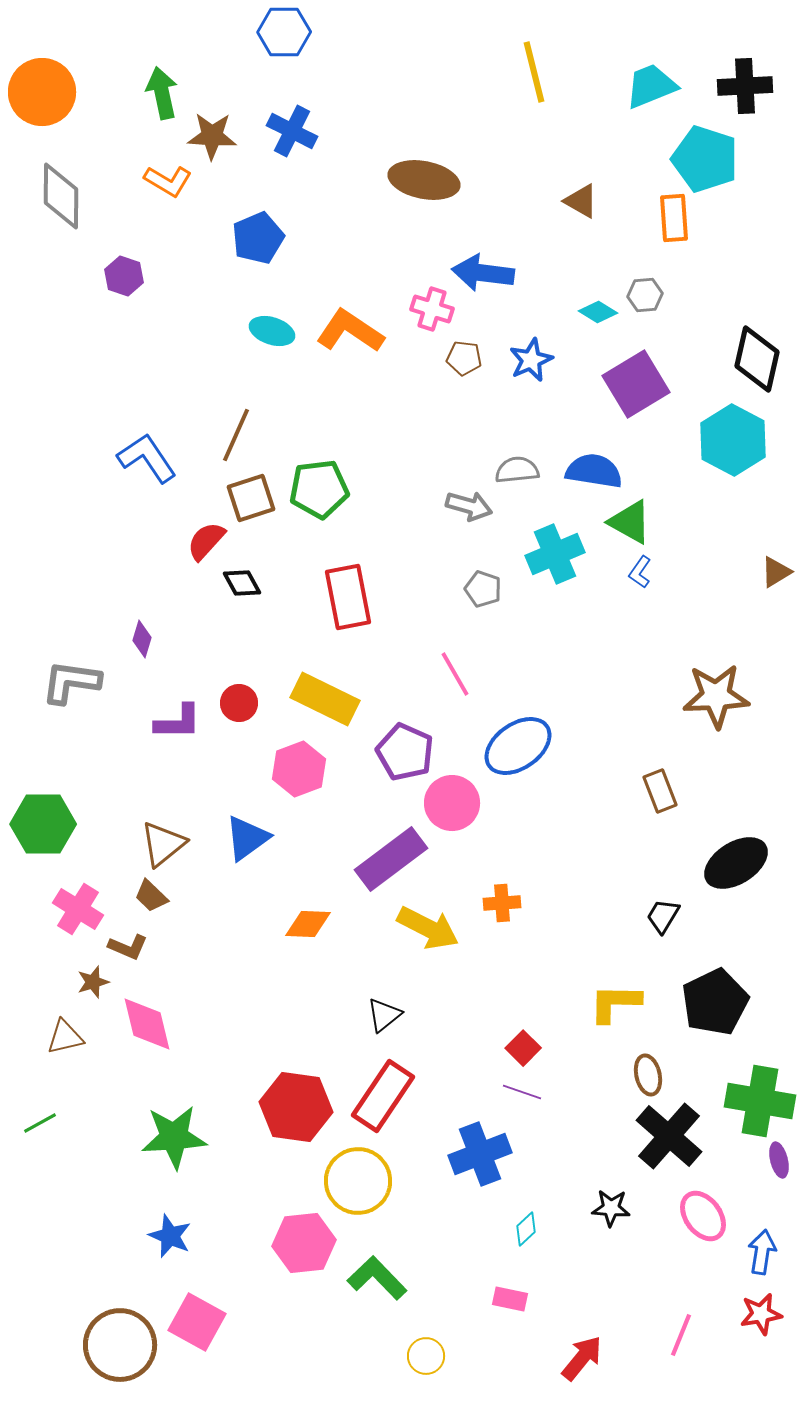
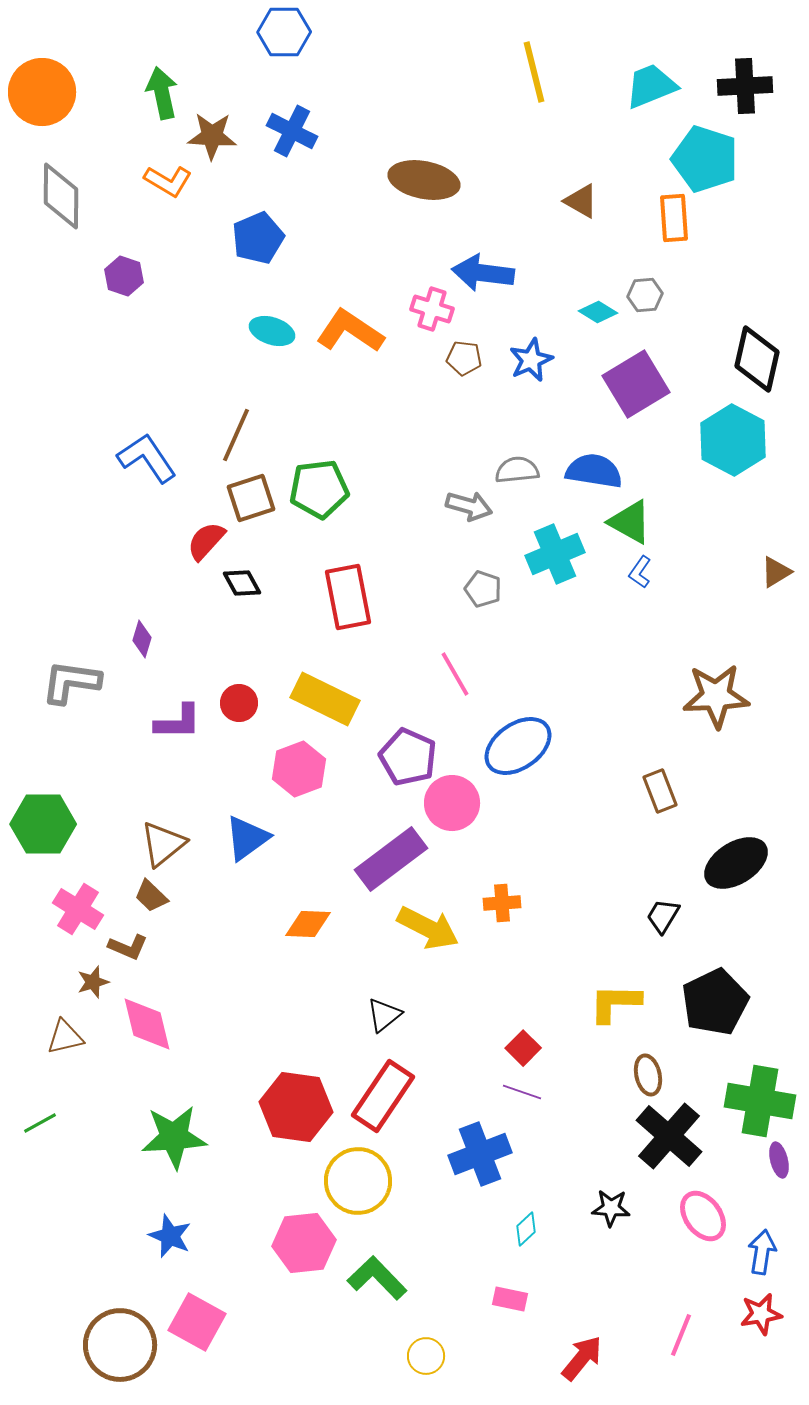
purple pentagon at (405, 752): moved 3 px right, 5 px down
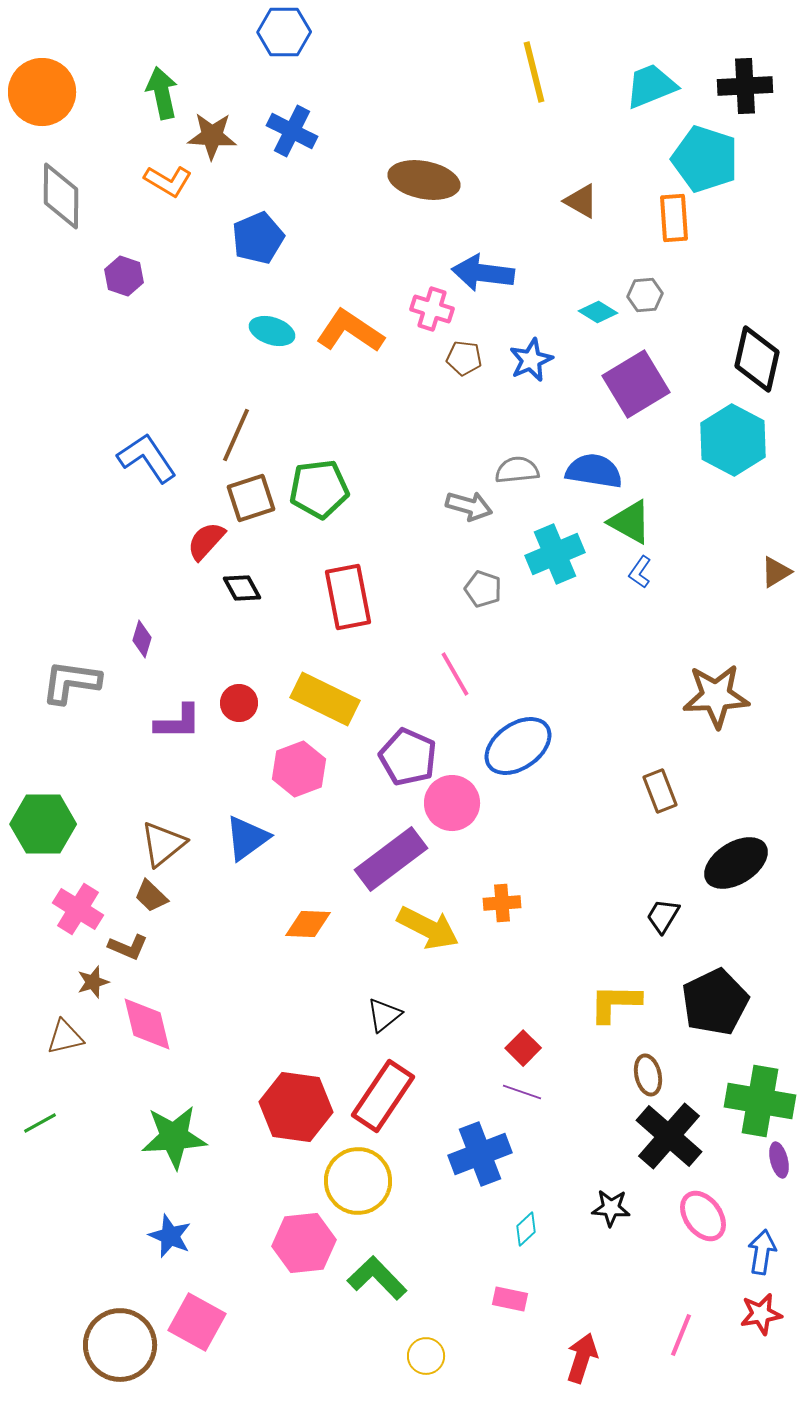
black diamond at (242, 583): moved 5 px down
red arrow at (582, 1358): rotated 21 degrees counterclockwise
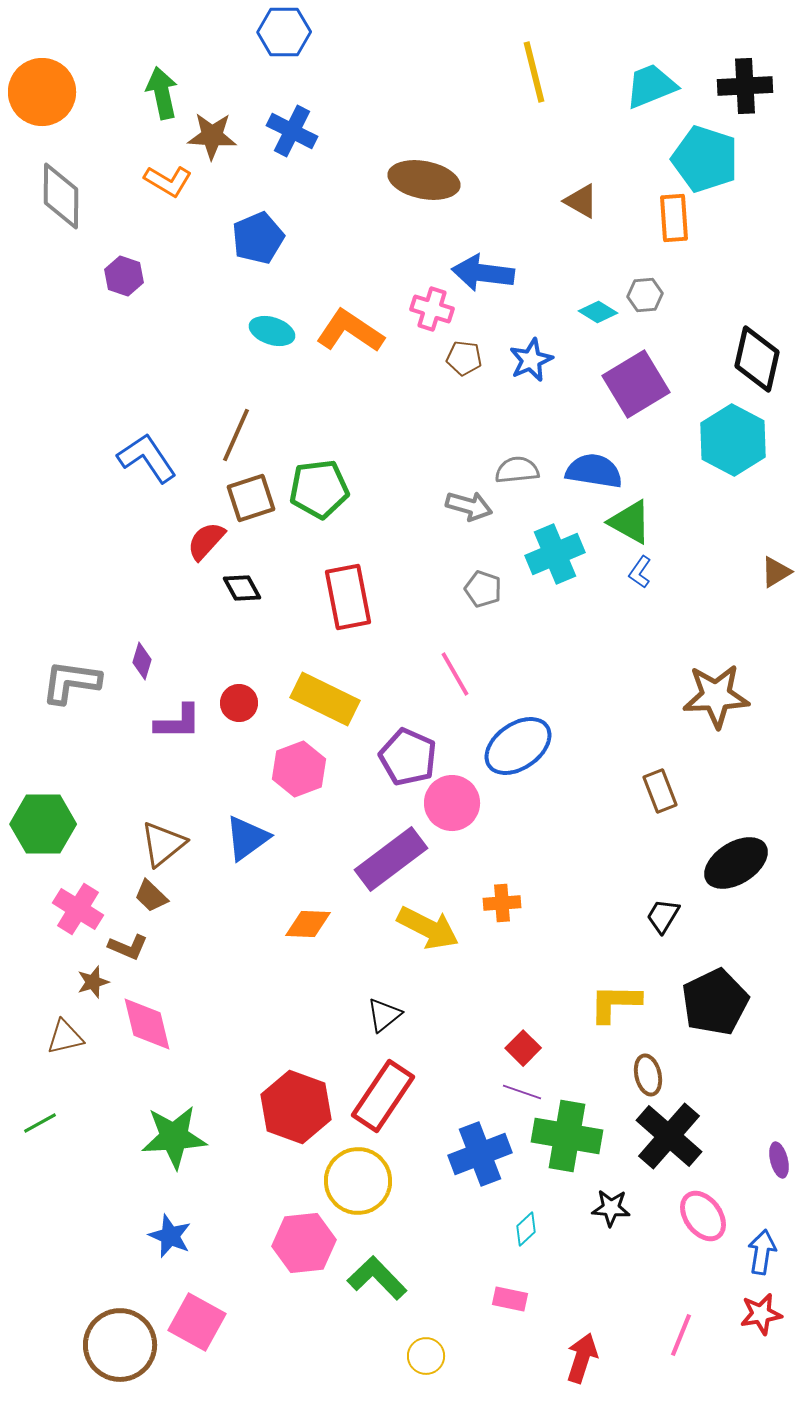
purple diamond at (142, 639): moved 22 px down
green cross at (760, 1101): moved 193 px left, 35 px down
red hexagon at (296, 1107): rotated 12 degrees clockwise
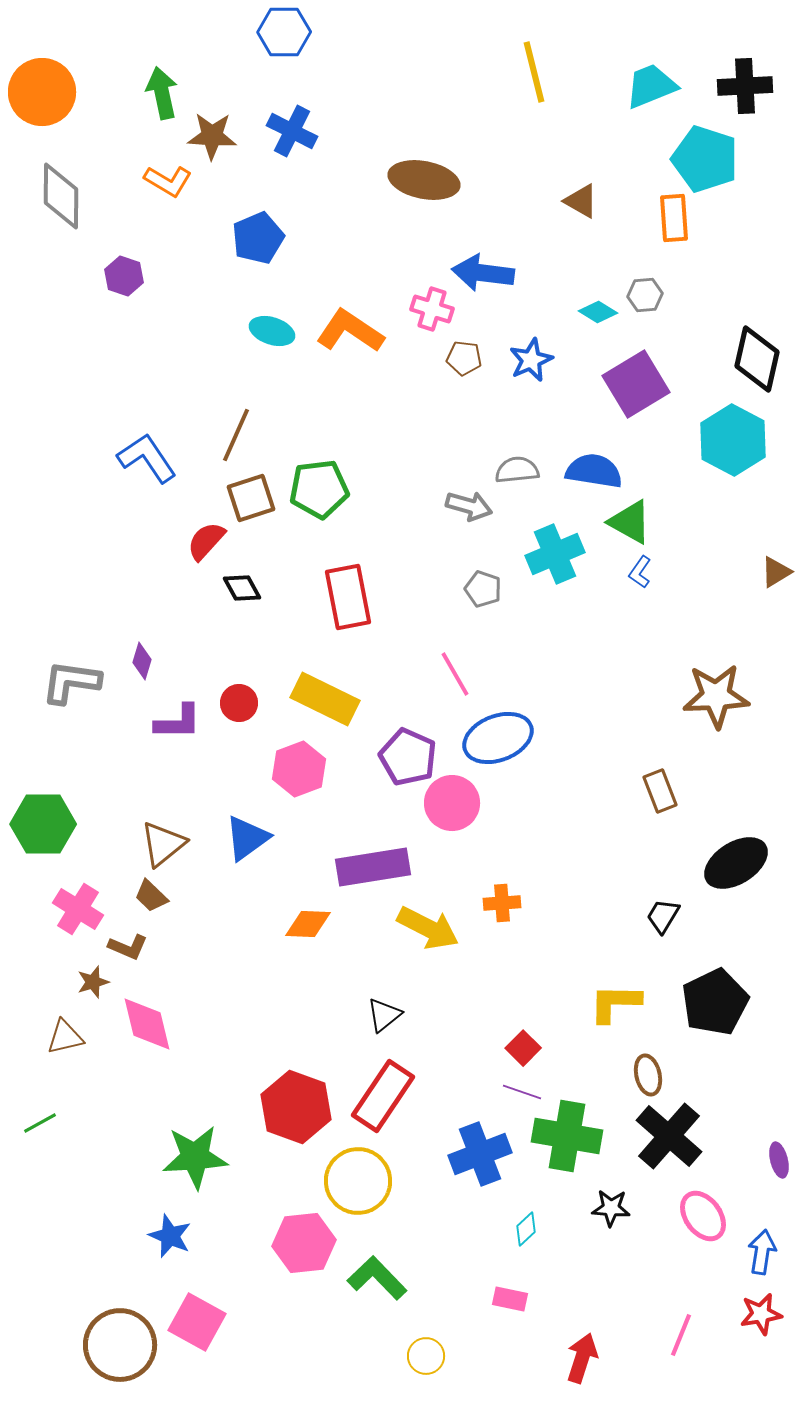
blue ellipse at (518, 746): moved 20 px left, 8 px up; rotated 14 degrees clockwise
purple rectangle at (391, 859): moved 18 px left, 8 px down; rotated 28 degrees clockwise
green star at (174, 1137): moved 21 px right, 20 px down
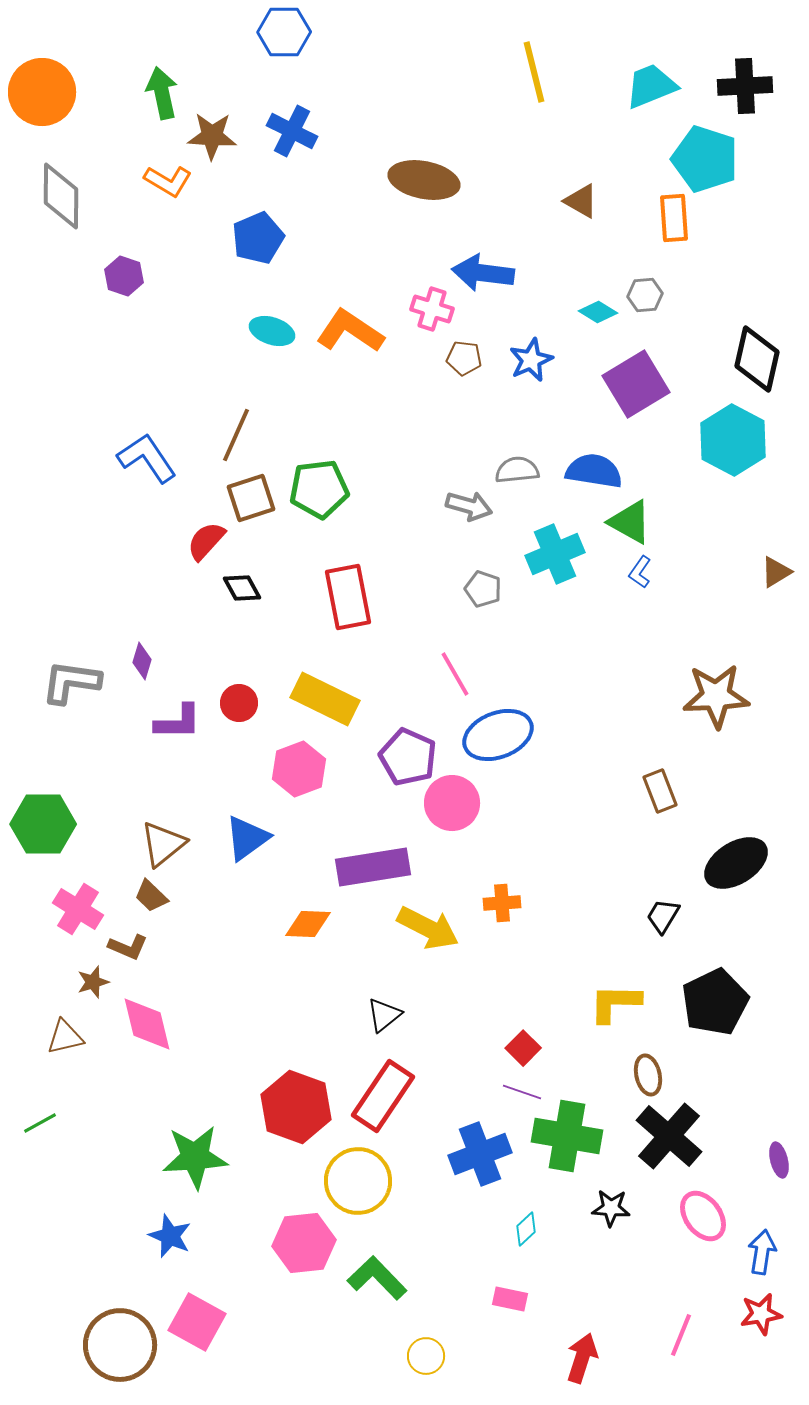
blue ellipse at (498, 738): moved 3 px up
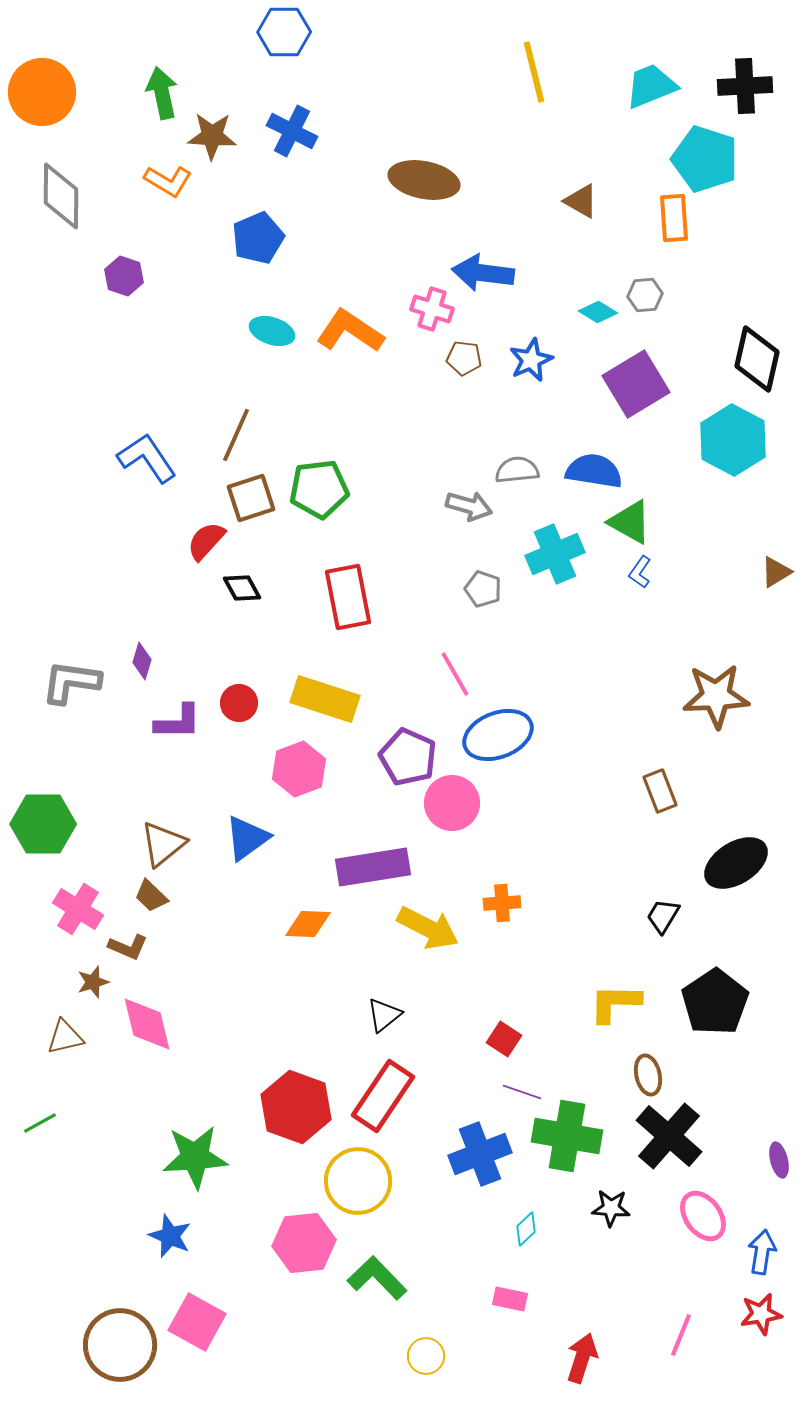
yellow rectangle at (325, 699): rotated 8 degrees counterclockwise
black pentagon at (715, 1002): rotated 8 degrees counterclockwise
red square at (523, 1048): moved 19 px left, 9 px up; rotated 12 degrees counterclockwise
